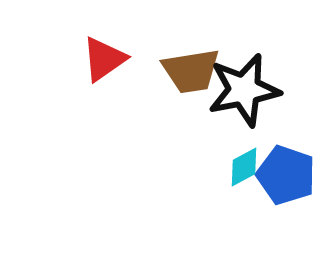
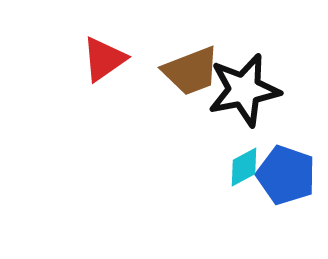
brown trapezoid: rotated 12 degrees counterclockwise
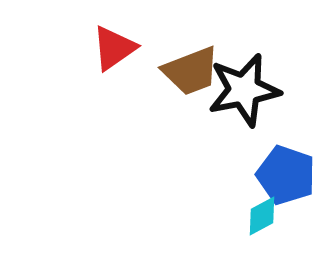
red triangle: moved 10 px right, 11 px up
cyan diamond: moved 18 px right, 49 px down
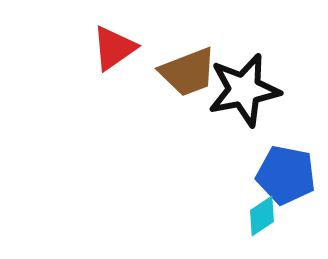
brown trapezoid: moved 3 px left, 1 px down
blue pentagon: rotated 8 degrees counterclockwise
cyan diamond: rotated 6 degrees counterclockwise
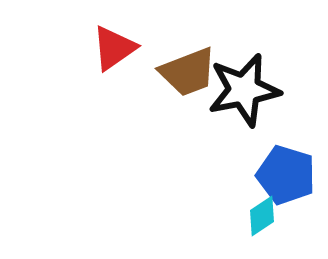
blue pentagon: rotated 6 degrees clockwise
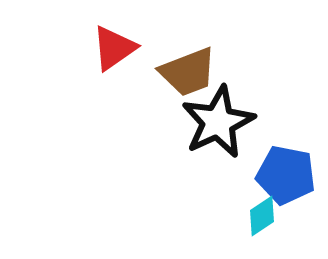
black star: moved 26 px left, 32 px down; rotated 14 degrees counterclockwise
blue pentagon: rotated 6 degrees counterclockwise
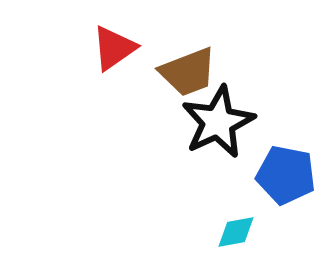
cyan diamond: moved 26 px left, 16 px down; rotated 24 degrees clockwise
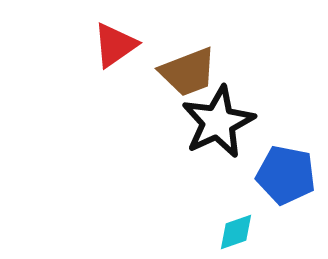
red triangle: moved 1 px right, 3 px up
cyan diamond: rotated 9 degrees counterclockwise
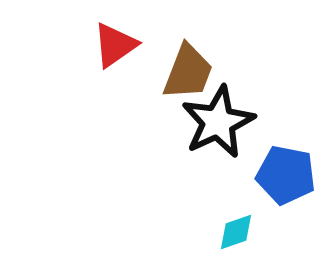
brown trapezoid: rotated 48 degrees counterclockwise
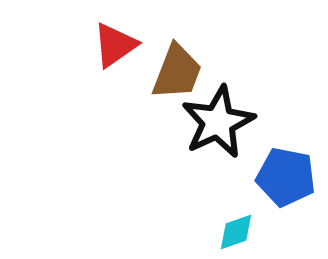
brown trapezoid: moved 11 px left
blue pentagon: moved 2 px down
